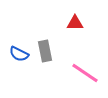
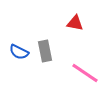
red triangle: rotated 12 degrees clockwise
blue semicircle: moved 2 px up
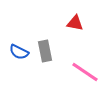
pink line: moved 1 px up
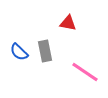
red triangle: moved 7 px left
blue semicircle: rotated 18 degrees clockwise
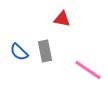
red triangle: moved 6 px left, 4 px up
pink line: moved 3 px right, 2 px up
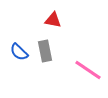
red triangle: moved 9 px left, 1 px down
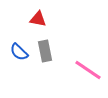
red triangle: moved 15 px left, 1 px up
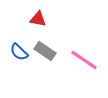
gray rectangle: rotated 45 degrees counterclockwise
pink line: moved 4 px left, 10 px up
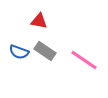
red triangle: moved 1 px right, 2 px down
blue semicircle: rotated 24 degrees counterclockwise
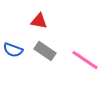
blue semicircle: moved 6 px left, 2 px up
pink line: moved 1 px right
